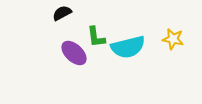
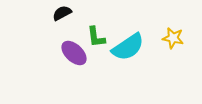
yellow star: moved 1 px up
cyan semicircle: rotated 20 degrees counterclockwise
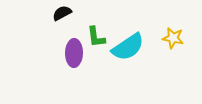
purple ellipse: rotated 48 degrees clockwise
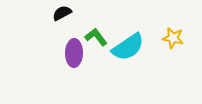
green L-shape: rotated 150 degrees clockwise
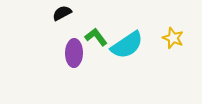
yellow star: rotated 10 degrees clockwise
cyan semicircle: moved 1 px left, 2 px up
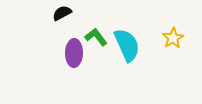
yellow star: rotated 20 degrees clockwise
cyan semicircle: rotated 80 degrees counterclockwise
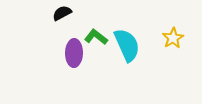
green L-shape: rotated 15 degrees counterclockwise
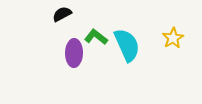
black semicircle: moved 1 px down
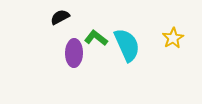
black semicircle: moved 2 px left, 3 px down
green L-shape: moved 1 px down
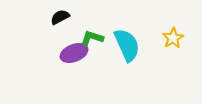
green L-shape: moved 4 px left; rotated 20 degrees counterclockwise
purple ellipse: rotated 68 degrees clockwise
